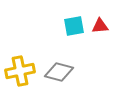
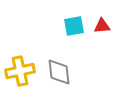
red triangle: moved 2 px right
gray diamond: rotated 68 degrees clockwise
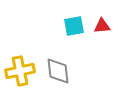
gray diamond: moved 1 px left, 1 px up
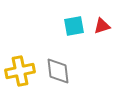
red triangle: rotated 12 degrees counterclockwise
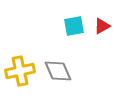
red triangle: rotated 12 degrees counterclockwise
gray diamond: rotated 16 degrees counterclockwise
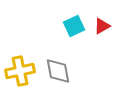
cyan square: rotated 15 degrees counterclockwise
gray diamond: rotated 12 degrees clockwise
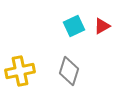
gray diamond: moved 11 px right; rotated 28 degrees clockwise
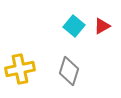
cyan square: rotated 25 degrees counterclockwise
yellow cross: moved 2 px up
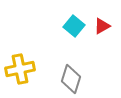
gray diamond: moved 2 px right, 8 px down
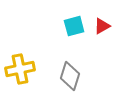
cyan square: rotated 35 degrees clockwise
gray diamond: moved 1 px left, 3 px up
